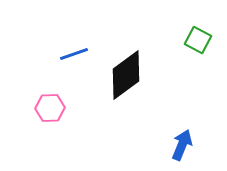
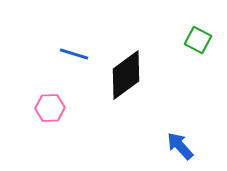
blue line: rotated 36 degrees clockwise
blue arrow: moved 2 px left, 1 px down; rotated 64 degrees counterclockwise
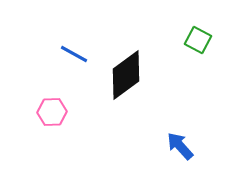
blue line: rotated 12 degrees clockwise
pink hexagon: moved 2 px right, 4 px down
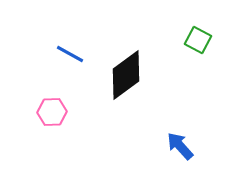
blue line: moved 4 px left
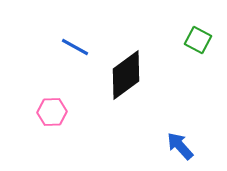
blue line: moved 5 px right, 7 px up
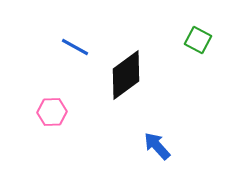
blue arrow: moved 23 px left
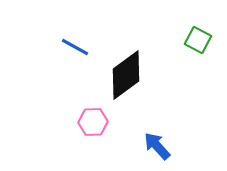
pink hexagon: moved 41 px right, 10 px down
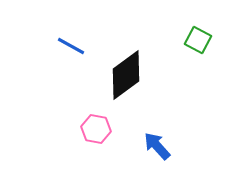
blue line: moved 4 px left, 1 px up
pink hexagon: moved 3 px right, 7 px down; rotated 12 degrees clockwise
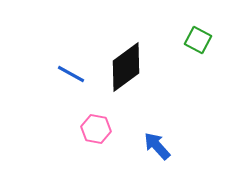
blue line: moved 28 px down
black diamond: moved 8 px up
